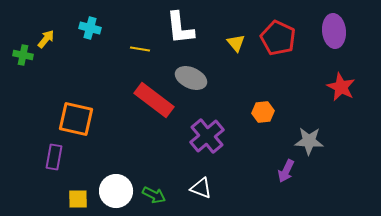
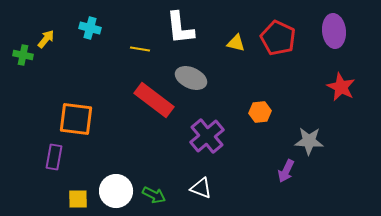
yellow triangle: rotated 36 degrees counterclockwise
orange hexagon: moved 3 px left
orange square: rotated 6 degrees counterclockwise
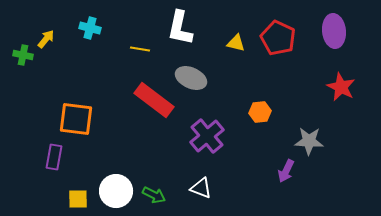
white L-shape: rotated 18 degrees clockwise
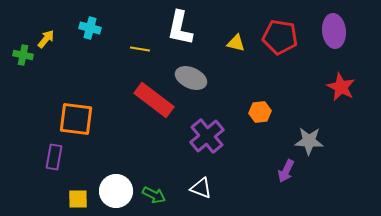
red pentagon: moved 2 px right, 1 px up; rotated 16 degrees counterclockwise
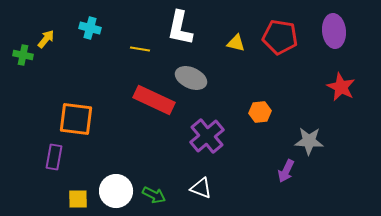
red rectangle: rotated 12 degrees counterclockwise
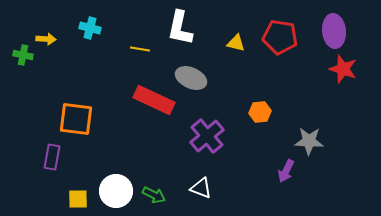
yellow arrow: rotated 54 degrees clockwise
red star: moved 2 px right, 18 px up; rotated 8 degrees counterclockwise
purple rectangle: moved 2 px left
